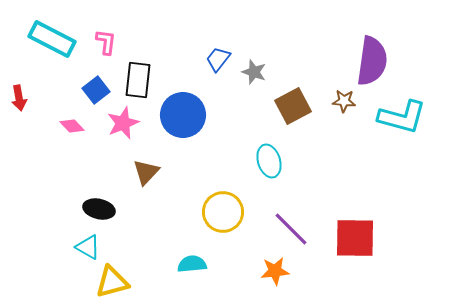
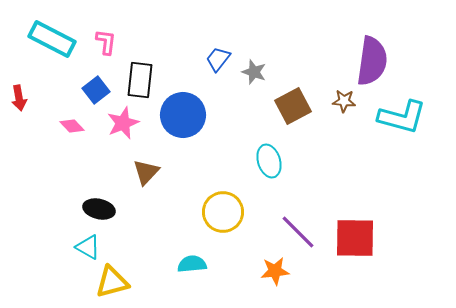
black rectangle: moved 2 px right
purple line: moved 7 px right, 3 px down
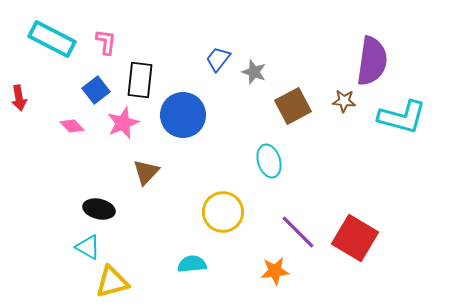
red square: rotated 30 degrees clockwise
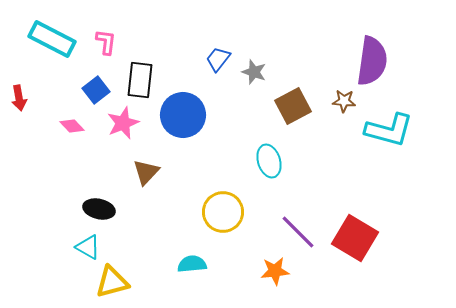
cyan L-shape: moved 13 px left, 13 px down
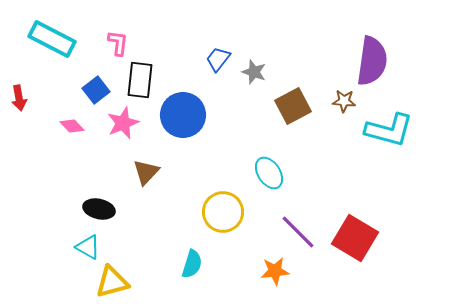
pink L-shape: moved 12 px right, 1 px down
cyan ellipse: moved 12 px down; rotated 16 degrees counterclockwise
cyan semicircle: rotated 112 degrees clockwise
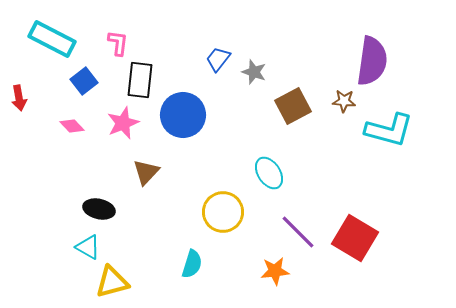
blue square: moved 12 px left, 9 px up
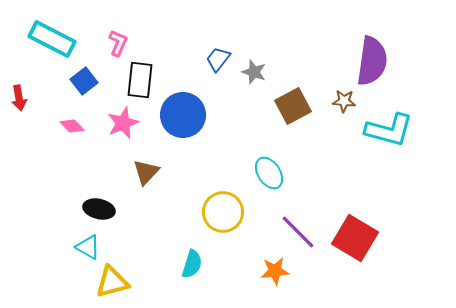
pink L-shape: rotated 16 degrees clockwise
